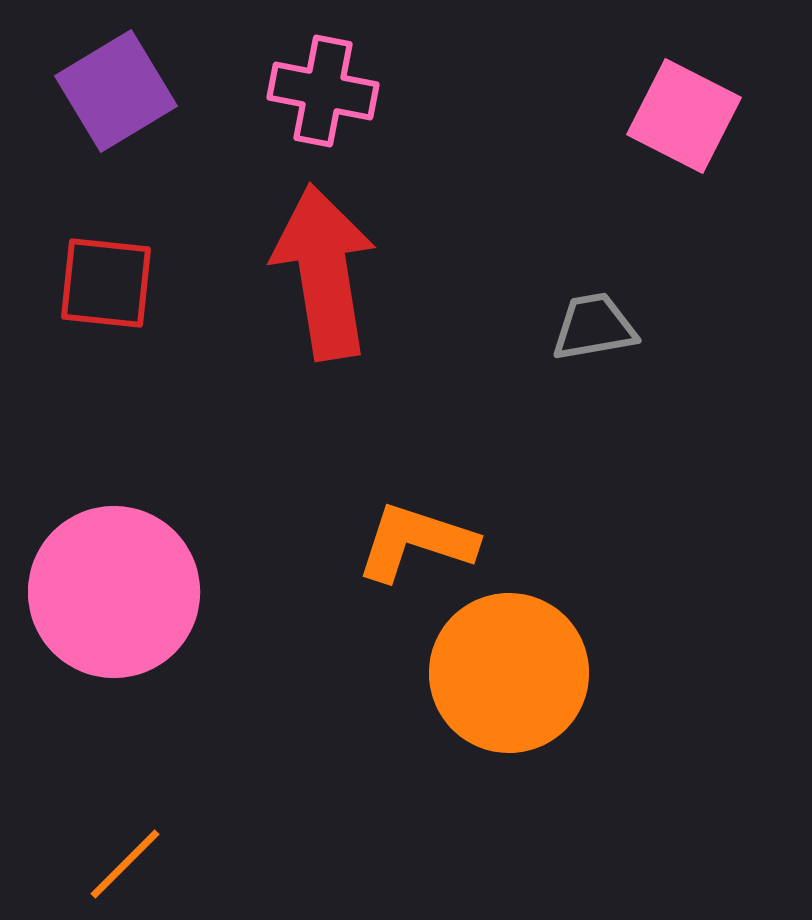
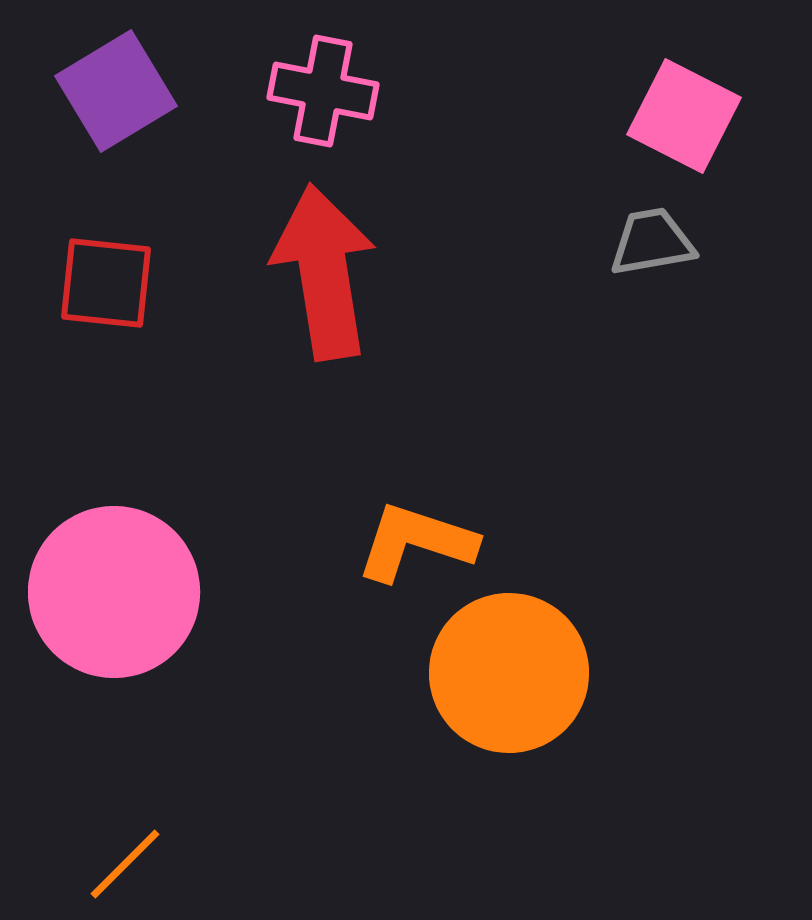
gray trapezoid: moved 58 px right, 85 px up
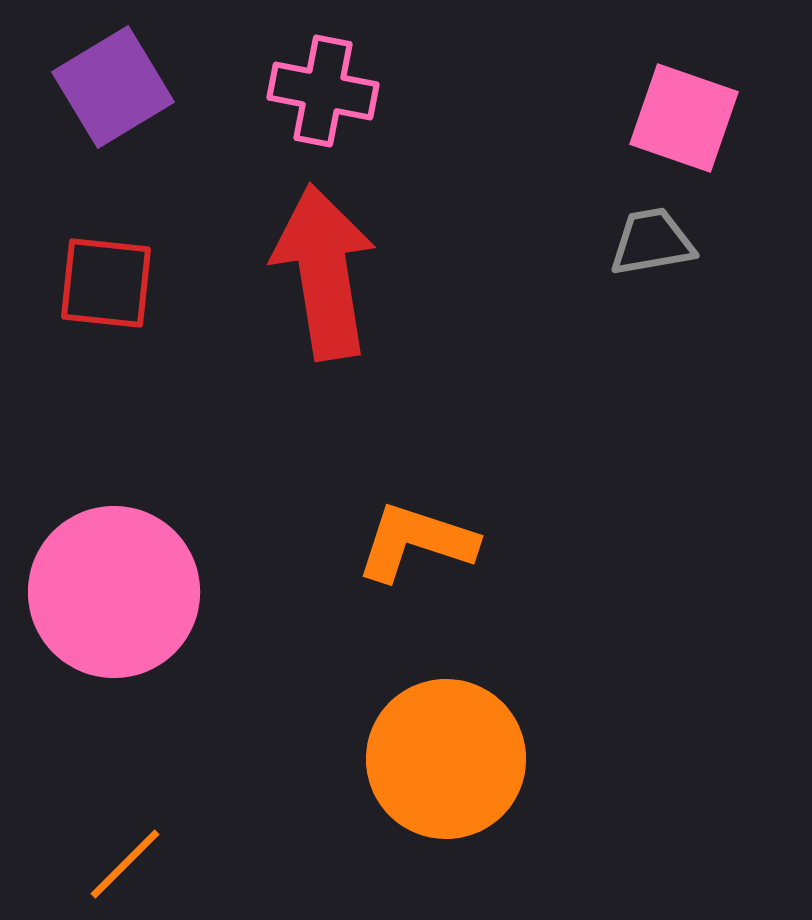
purple square: moved 3 px left, 4 px up
pink square: moved 2 px down; rotated 8 degrees counterclockwise
orange circle: moved 63 px left, 86 px down
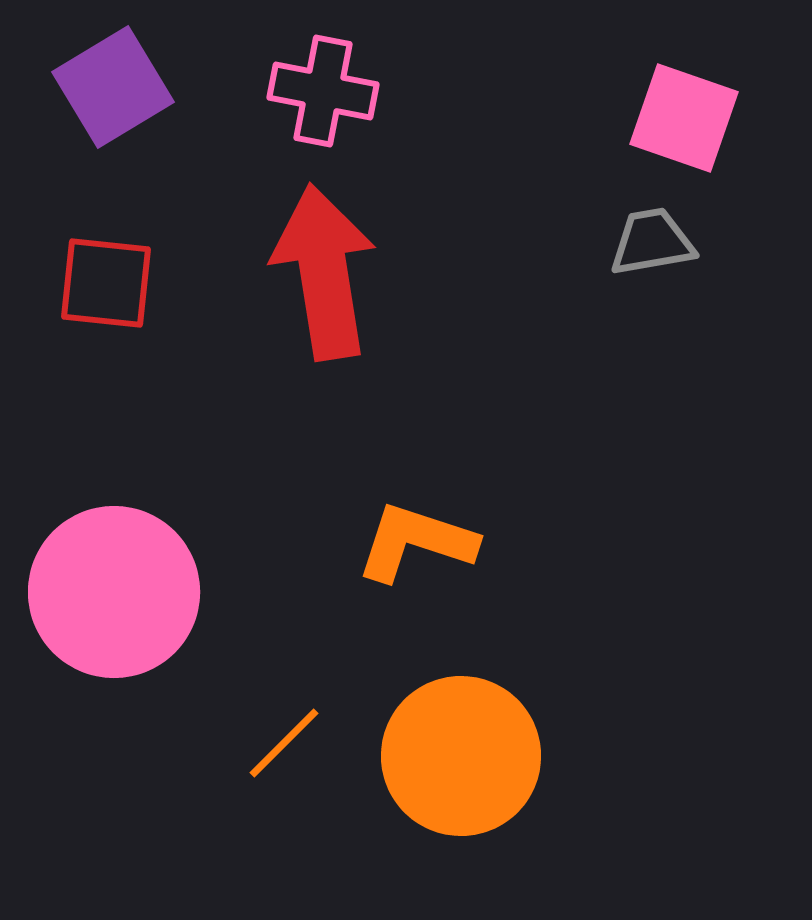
orange circle: moved 15 px right, 3 px up
orange line: moved 159 px right, 121 px up
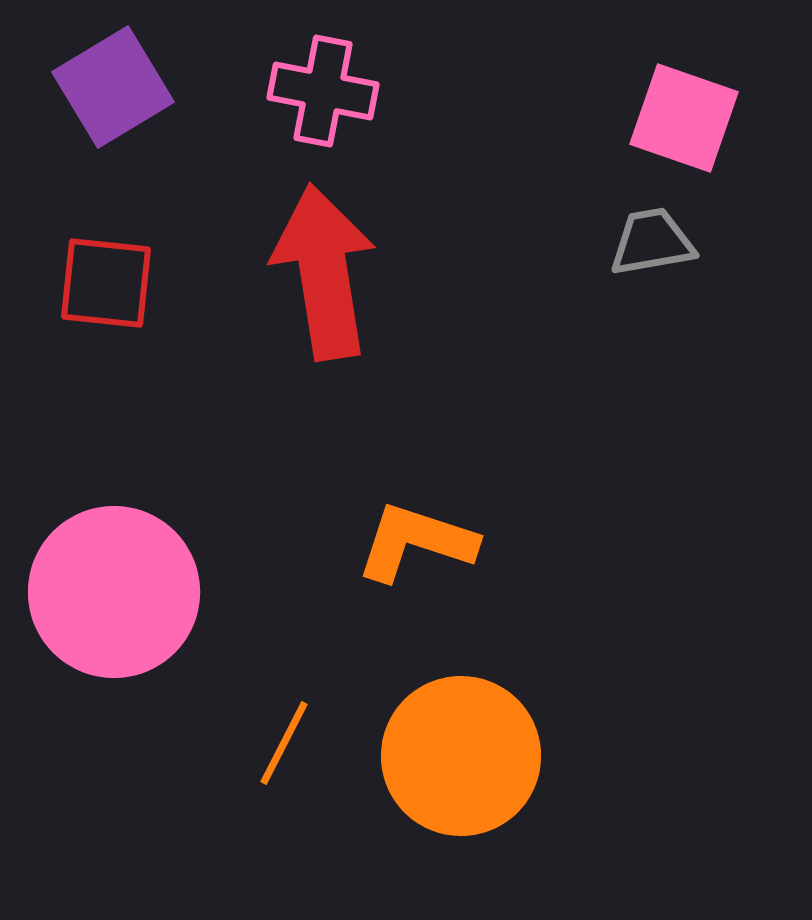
orange line: rotated 18 degrees counterclockwise
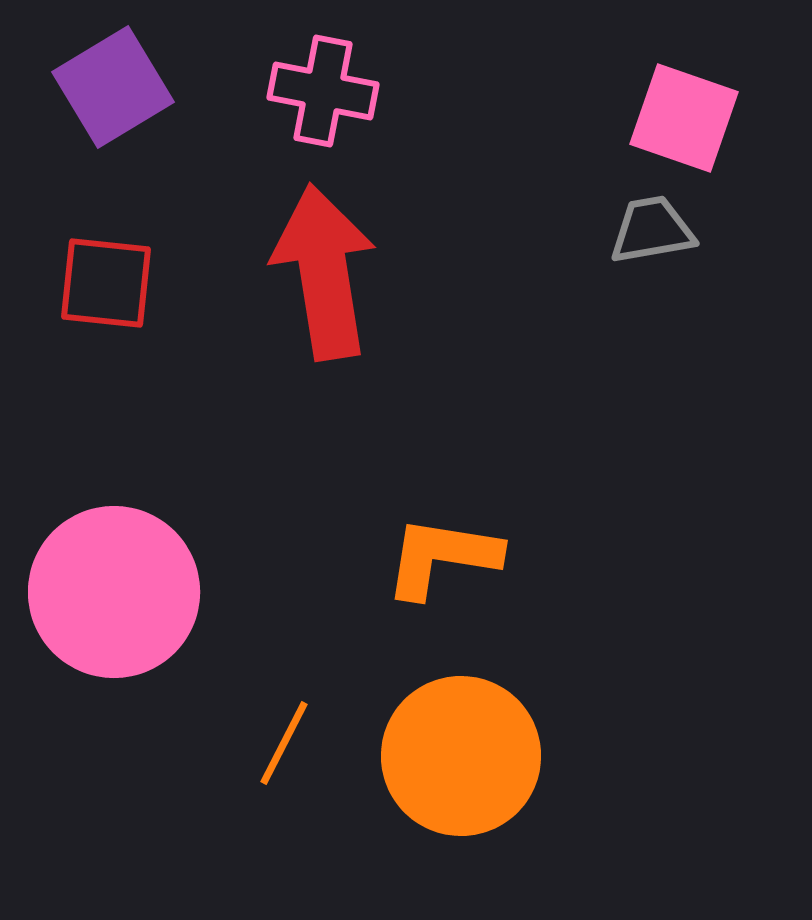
gray trapezoid: moved 12 px up
orange L-shape: moved 26 px right, 15 px down; rotated 9 degrees counterclockwise
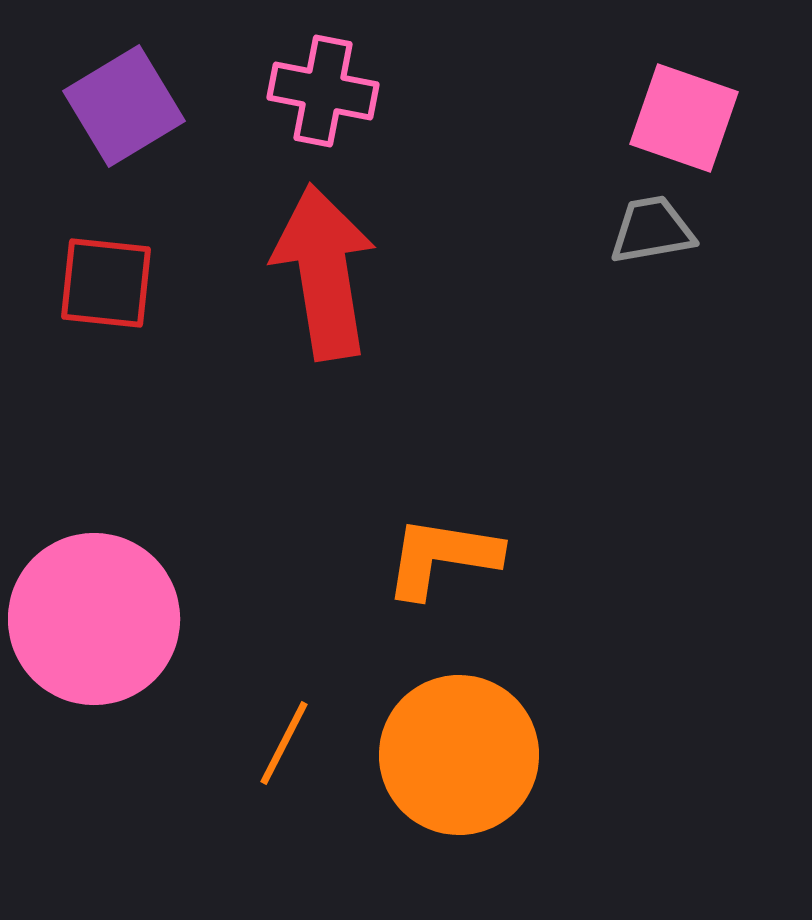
purple square: moved 11 px right, 19 px down
pink circle: moved 20 px left, 27 px down
orange circle: moved 2 px left, 1 px up
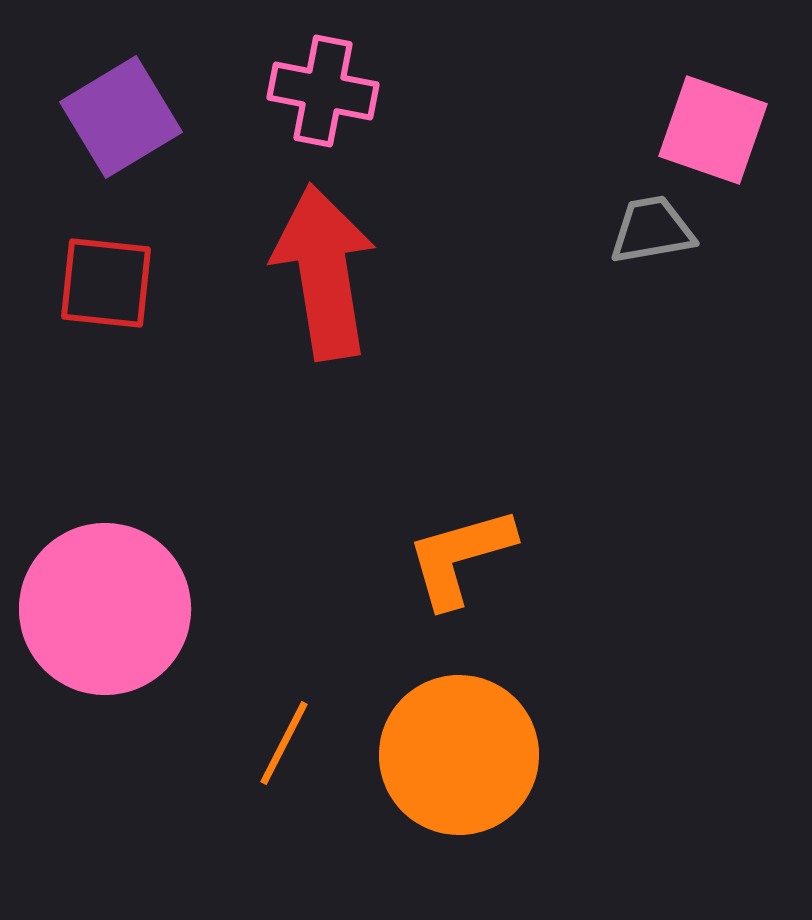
purple square: moved 3 px left, 11 px down
pink square: moved 29 px right, 12 px down
orange L-shape: moved 18 px right; rotated 25 degrees counterclockwise
pink circle: moved 11 px right, 10 px up
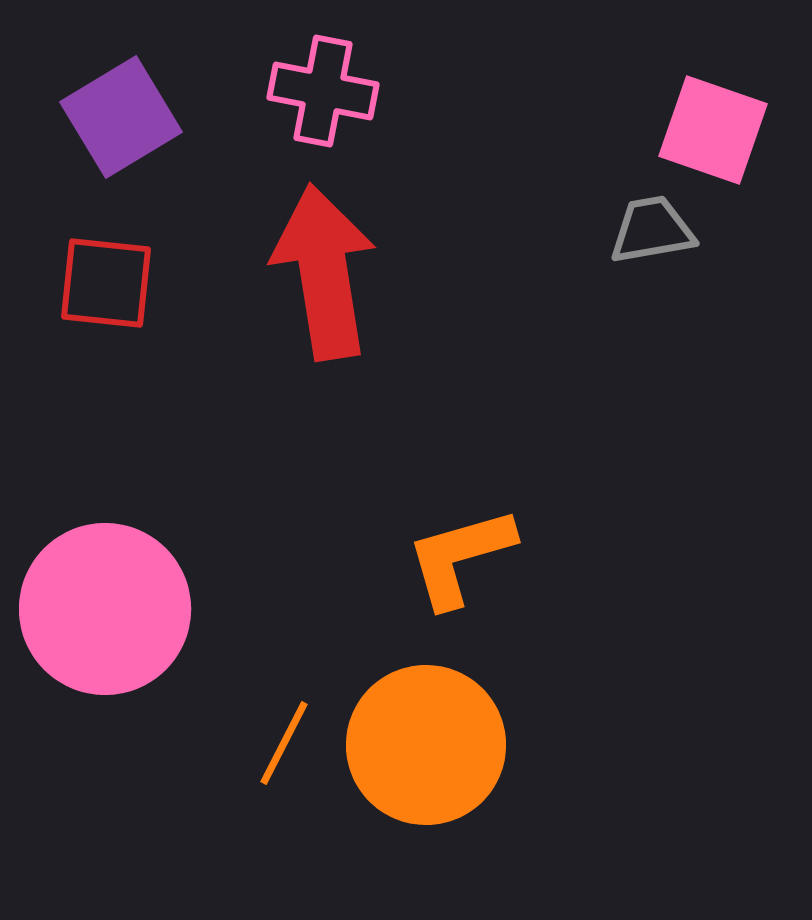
orange circle: moved 33 px left, 10 px up
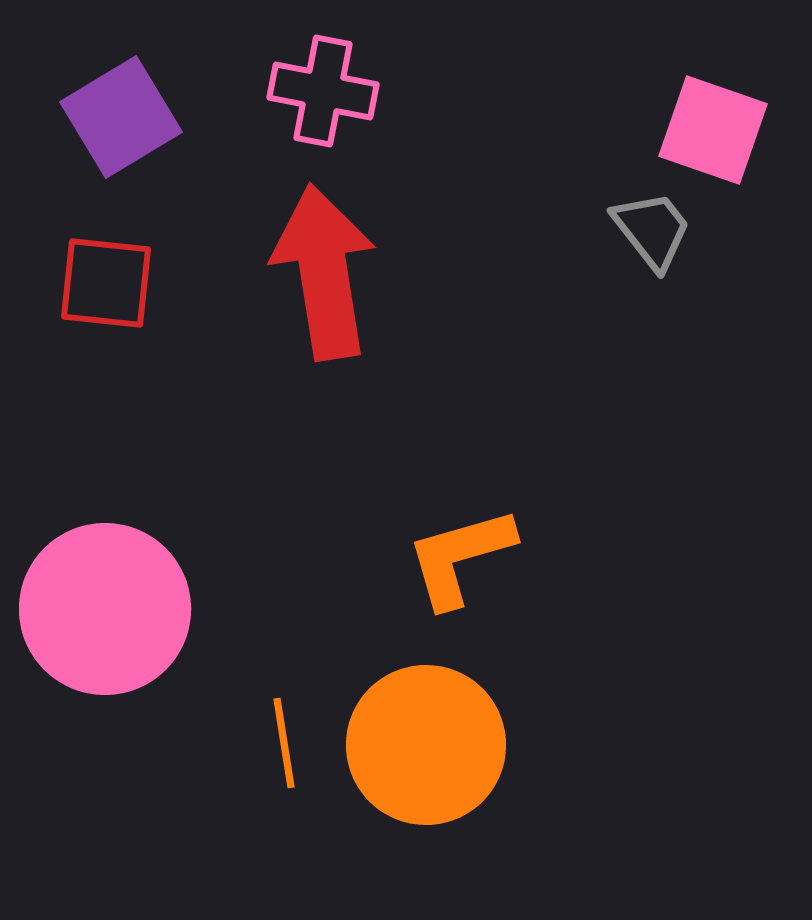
gray trapezoid: rotated 62 degrees clockwise
orange line: rotated 36 degrees counterclockwise
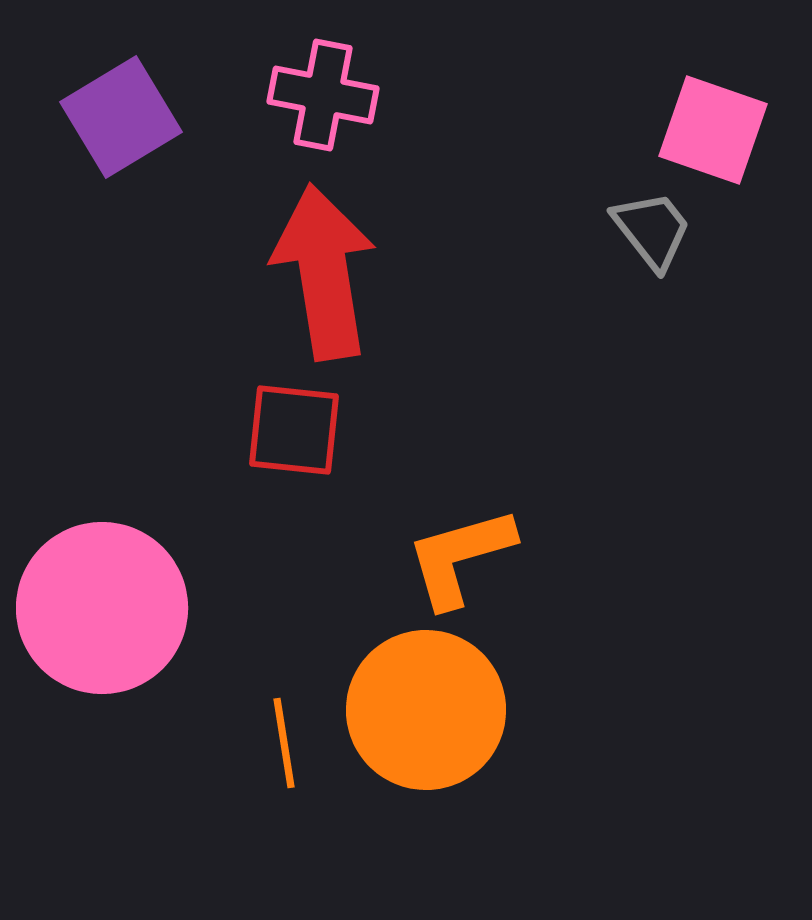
pink cross: moved 4 px down
red square: moved 188 px right, 147 px down
pink circle: moved 3 px left, 1 px up
orange circle: moved 35 px up
